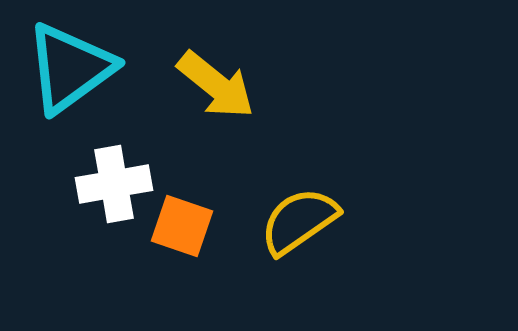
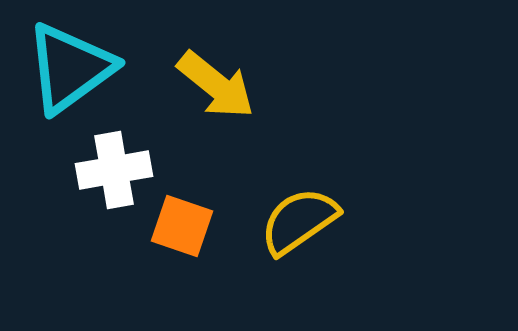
white cross: moved 14 px up
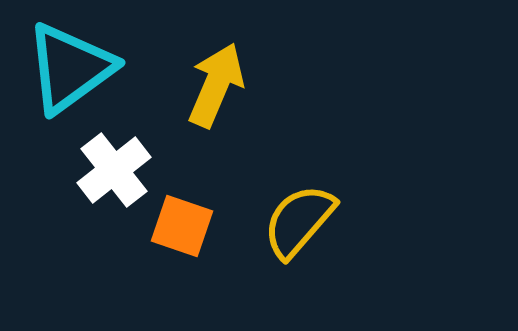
yellow arrow: rotated 106 degrees counterclockwise
white cross: rotated 28 degrees counterclockwise
yellow semicircle: rotated 14 degrees counterclockwise
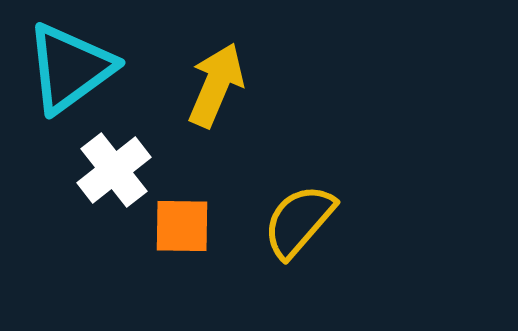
orange square: rotated 18 degrees counterclockwise
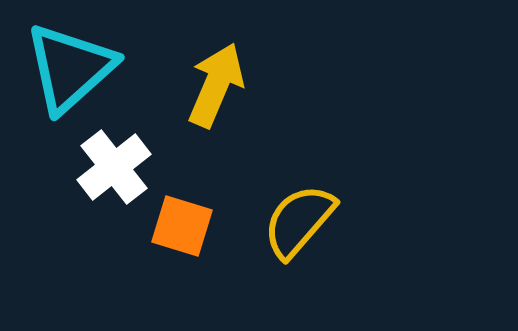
cyan triangle: rotated 6 degrees counterclockwise
white cross: moved 3 px up
orange square: rotated 16 degrees clockwise
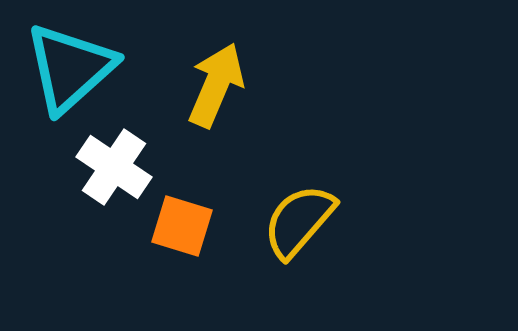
white cross: rotated 18 degrees counterclockwise
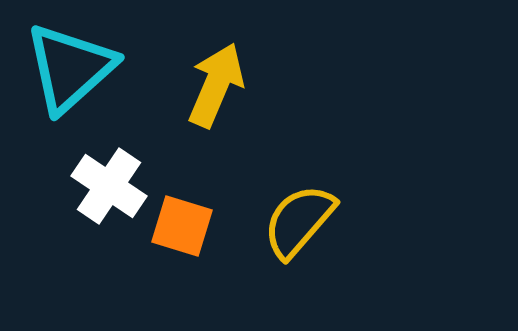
white cross: moved 5 px left, 19 px down
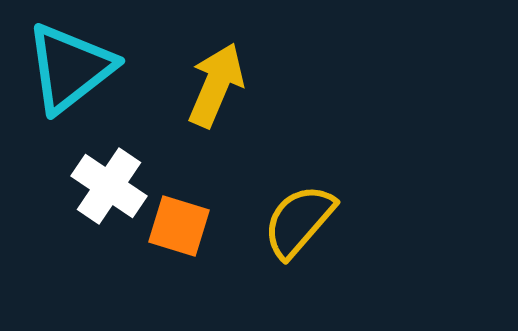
cyan triangle: rotated 4 degrees clockwise
orange square: moved 3 px left
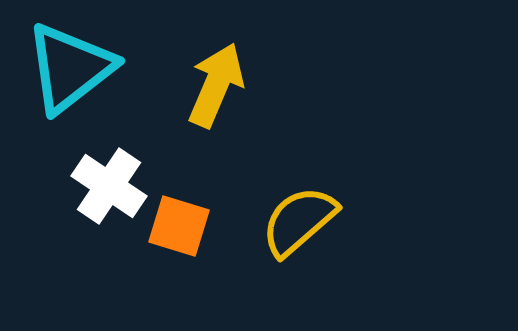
yellow semicircle: rotated 8 degrees clockwise
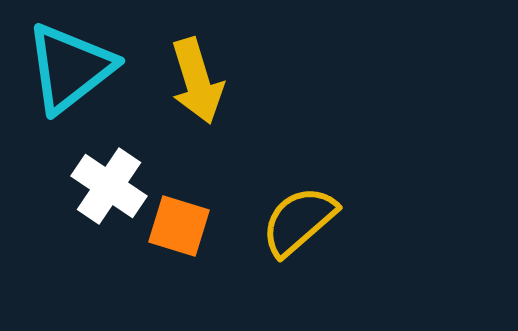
yellow arrow: moved 19 px left, 4 px up; rotated 140 degrees clockwise
